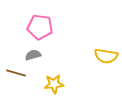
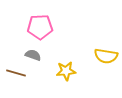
pink pentagon: rotated 10 degrees counterclockwise
gray semicircle: rotated 35 degrees clockwise
yellow star: moved 12 px right, 13 px up
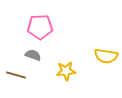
brown line: moved 2 px down
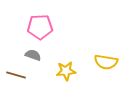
yellow semicircle: moved 6 px down
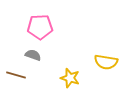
yellow star: moved 4 px right, 7 px down; rotated 24 degrees clockwise
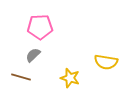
gray semicircle: rotated 63 degrees counterclockwise
brown line: moved 5 px right, 2 px down
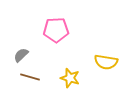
pink pentagon: moved 16 px right, 3 px down
gray semicircle: moved 12 px left
brown line: moved 9 px right
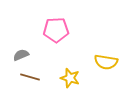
gray semicircle: rotated 21 degrees clockwise
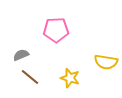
brown line: rotated 24 degrees clockwise
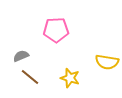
gray semicircle: moved 1 px down
yellow semicircle: moved 1 px right
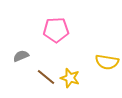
brown line: moved 16 px right
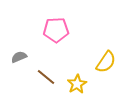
gray semicircle: moved 2 px left, 1 px down
yellow semicircle: moved 1 px left; rotated 65 degrees counterclockwise
yellow star: moved 7 px right, 6 px down; rotated 24 degrees clockwise
